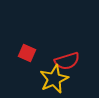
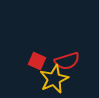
red square: moved 10 px right, 8 px down
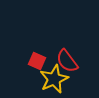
red semicircle: rotated 70 degrees clockwise
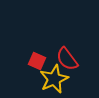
red semicircle: moved 2 px up
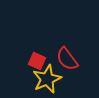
yellow star: moved 7 px left
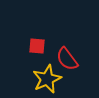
red square: moved 15 px up; rotated 18 degrees counterclockwise
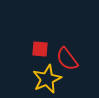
red square: moved 3 px right, 3 px down
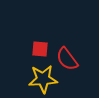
yellow star: moved 4 px left; rotated 20 degrees clockwise
